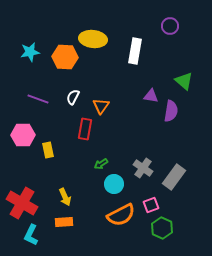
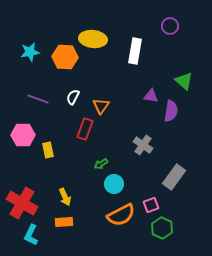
red rectangle: rotated 10 degrees clockwise
gray cross: moved 23 px up
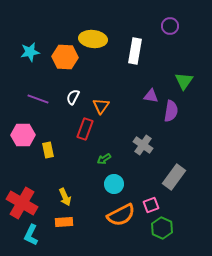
green triangle: rotated 24 degrees clockwise
green arrow: moved 3 px right, 5 px up
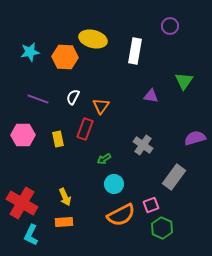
yellow ellipse: rotated 8 degrees clockwise
purple semicircle: moved 24 px right, 27 px down; rotated 115 degrees counterclockwise
yellow rectangle: moved 10 px right, 11 px up
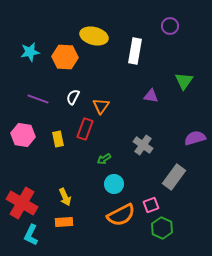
yellow ellipse: moved 1 px right, 3 px up
pink hexagon: rotated 10 degrees clockwise
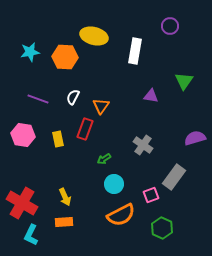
pink square: moved 10 px up
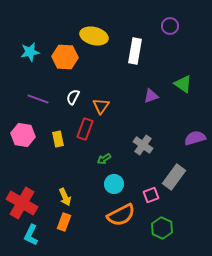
green triangle: moved 1 px left, 3 px down; rotated 30 degrees counterclockwise
purple triangle: rotated 28 degrees counterclockwise
orange rectangle: rotated 66 degrees counterclockwise
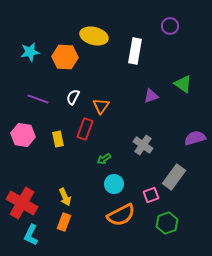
green hexagon: moved 5 px right, 5 px up; rotated 15 degrees clockwise
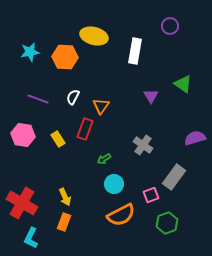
purple triangle: rotated 42 degrees counterclockwise
yellow rectangle: rotated 21 degrees counterclockwise
cyan L-shape: moved 3 px down
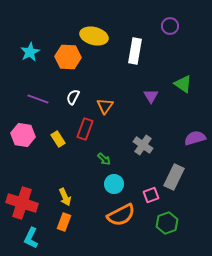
cyan star: rotated 18 degrees counterclockwise
orange hexagon: moved 3 px right
orange triangle: moved 4 px right
green arrow: rotated 104 degrees counterclockwise
gray rectangle: rotated 10 degrees counterclockwise
red cross: rotated 12 degrees counterclockwise
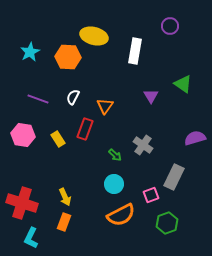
green arrow: moved 11 px right, 4 px up
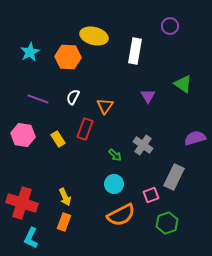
purple triangle: moved 3 px left
